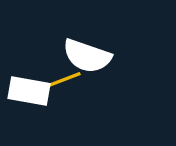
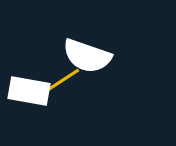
yellow line: rotated 12 degrees counterclockwise
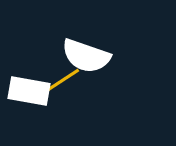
white semicircle: moved 1 px left
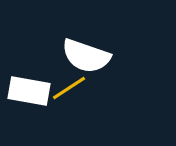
yellow line: moved 6 px right, 8 px down
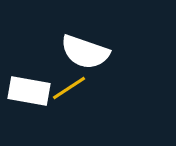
white semicircle: moved 1 px left, 4 px up
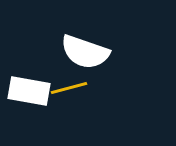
yellow line: rotated 18 degrees clockwise
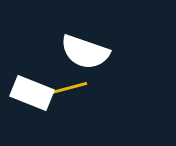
white rectangle: moved 3 px right, 2 px down; rotated 12 degrees clockwise
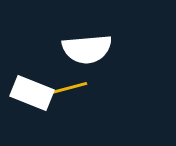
white semicircle: moved 2 px right, 3 px up; rotated 24 degrees counterclockwise
